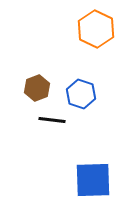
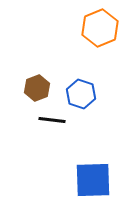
orange hexagon: moved 4 px right, 1 px up; rotated 12 degrees clockwise
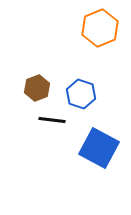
blue square: moved 6 px right, 32 px up; rotated 30 degrees clockwise
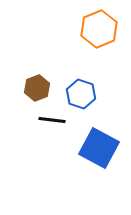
orange hexagon: moved 1 px left, 1 px down
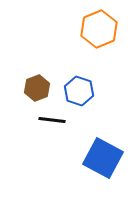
blue hexagon: moved 2 px left, 3 px up
blue square: moved 4 px right, 10 px down
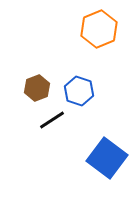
black line: rotated 40 degrees counterclockwise
blue square: moved 4 px right; rotated 9 degrees clockwise
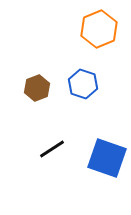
blue hexagon: moved 4 px right, 7 px up
black line: moved 29 px down
blue square: rotated 18 degrees counterclockwise
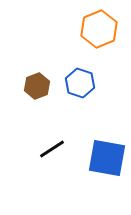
blue hexagon: moved 3 px left, 1 px up
brown hexagon: moved 2 px up
blue square: rotated 9 degrees counterclockwise
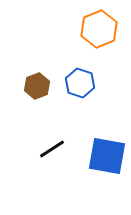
blue square: moved 2 px up
